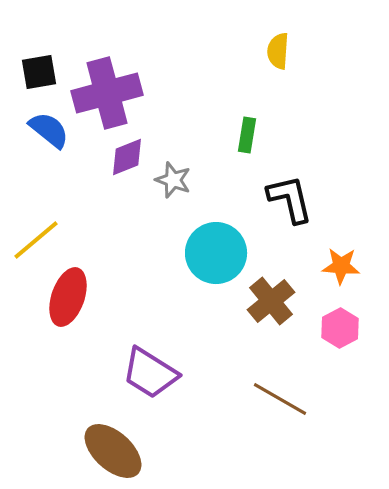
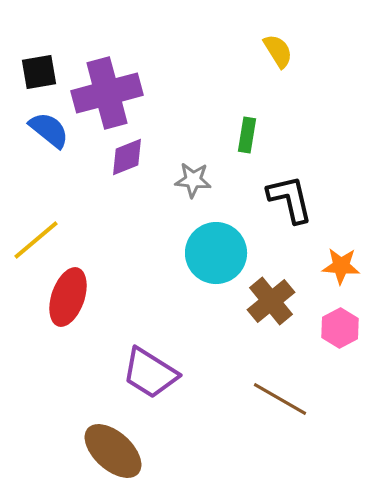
yellow semicircle: rotated 144 degrees clockwise
gray star: moved 20 px right; rotated 15 degrees counterclockwise
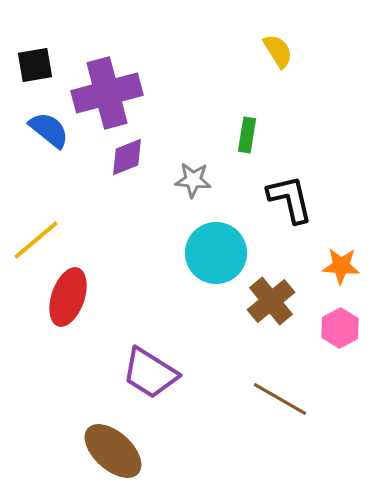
black square: moved 4 px left, 7 px up
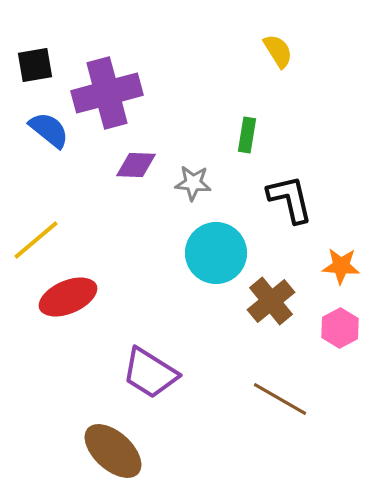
purple diamond: moved 9 px right, 8 px down; rotated 24 degrees clockwise
gray star: moved 3 px down
red ellipse: rotated 48 degrees clockwise
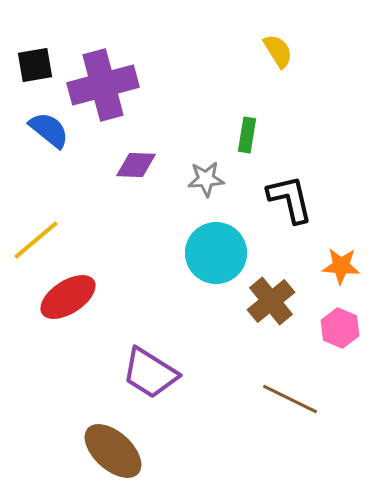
purple cross: moved 4 px left, 8 px up
gray star: moved 13 px right, 4 px up; rotated 9 degrees counterclockwise
red ellipse: rotated 10 degrees counterclockwise
pink hexagon: rotated 9 degrees counterclockwise
brown line: moved 10 px right; rotated 4 degrees counterclockwise
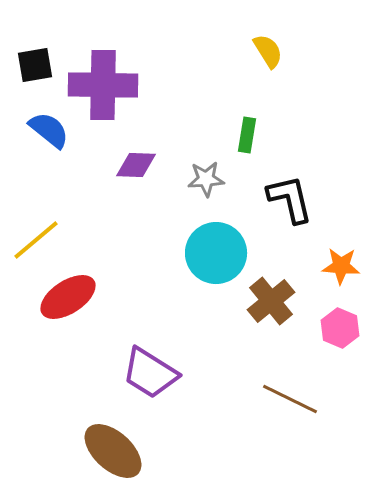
yellow semicircle: moved 10 px left
purple cross: rotated 16 degrees clockwise
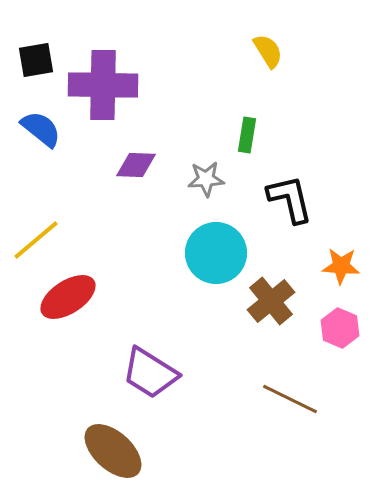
black square: moved 1 px right, 5 px up
blue semicircle: moved 8 px left, 1 px up
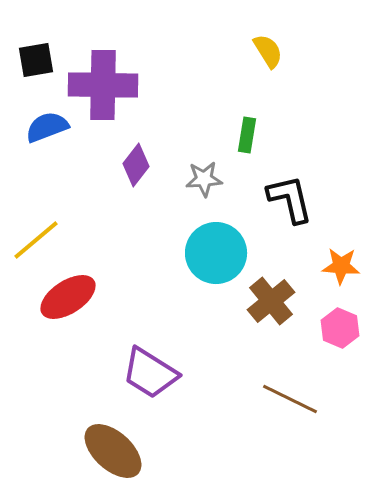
blue semicircle: moved 6 px right, 2 px up; rotated 60 degrees counterclockwise
purple diamond: rotated 54 degrees counterclockwise
gray star: moved 2 px left
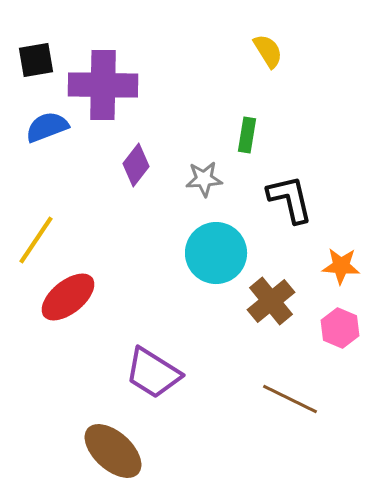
yellow line: rotated 16 degrees counterclockwise
red ellipse: rotated 6 degrees counterclockwise
purple trapezoid: moved 3 px right
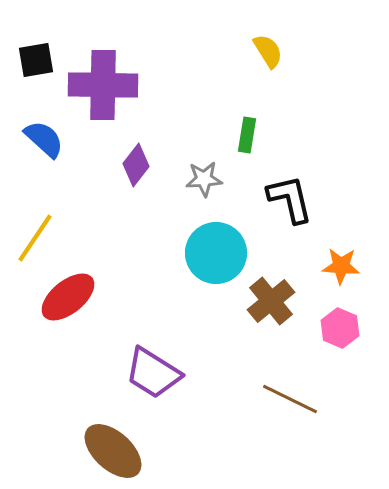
blue semicircle: moved 3 px left, 12 px down; rotated 63 degrees clockwise
yellow line: moved 1 px left, 2 px up
